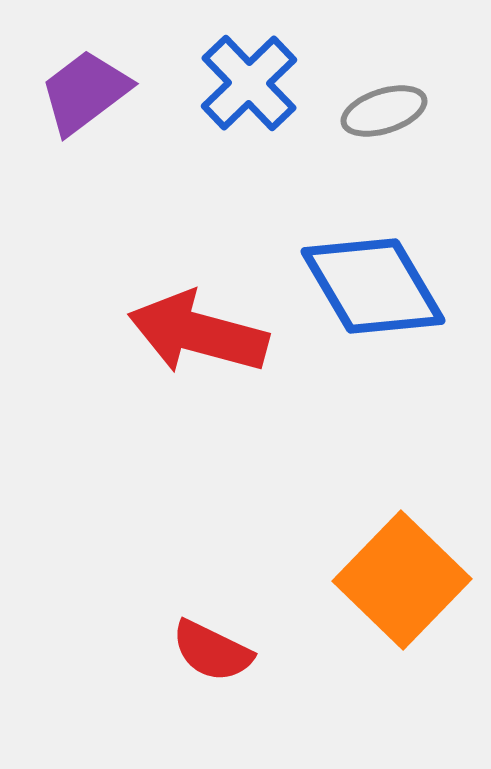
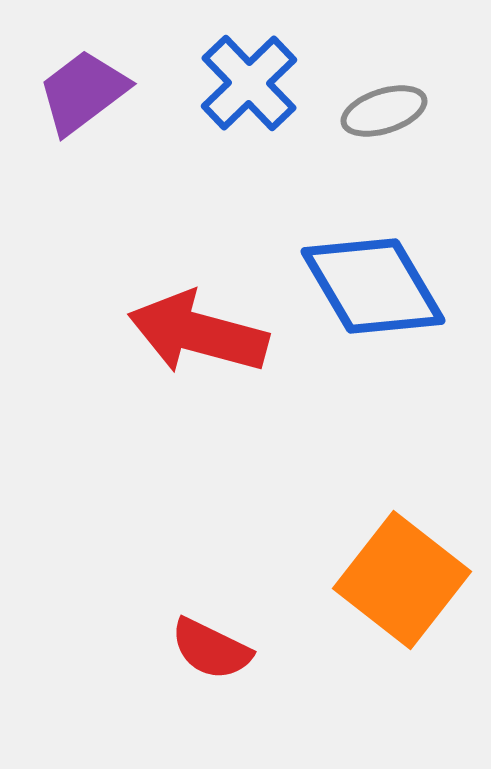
purple trapezoid: moved 2 px left
orange square: rotated 6 degrees counterclockwise
red semicircle: moved 1 px left, 2 px up
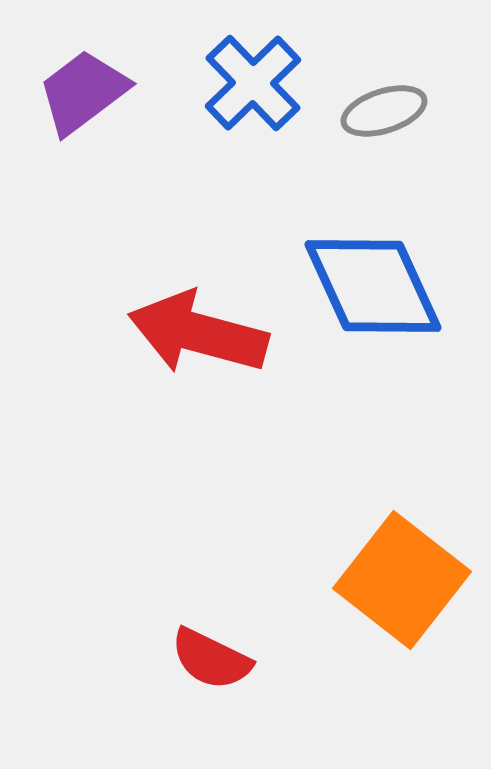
blue cross: moved 4 px right
blue diamond: rotated 6 degrees clockwise
red semicircle: moved 10 px down
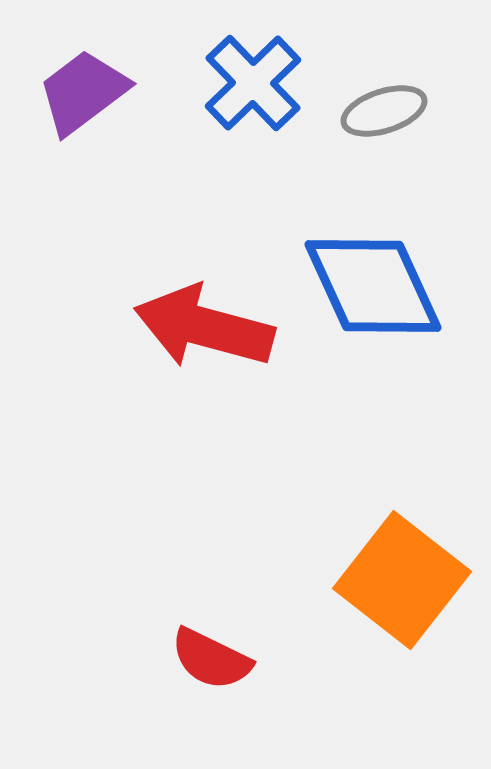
red arrow: moved 6 px right, 6 px up
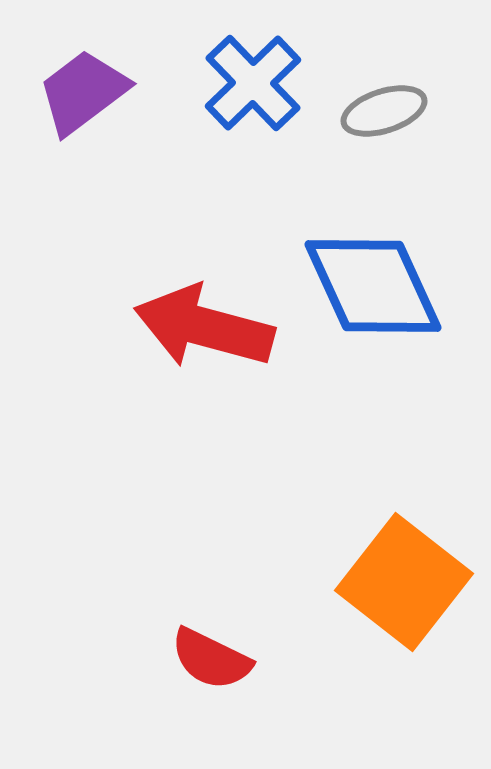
orange square: moved 2 px right, 2 px down
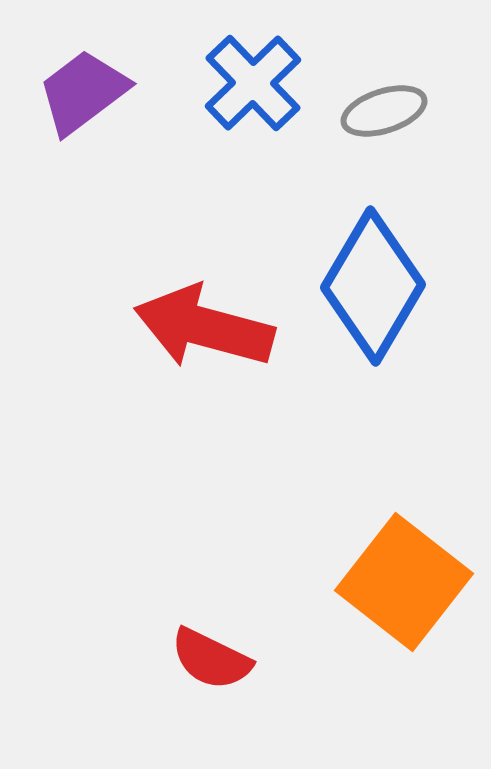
blue diamond: rotated 55 degrees clockwise
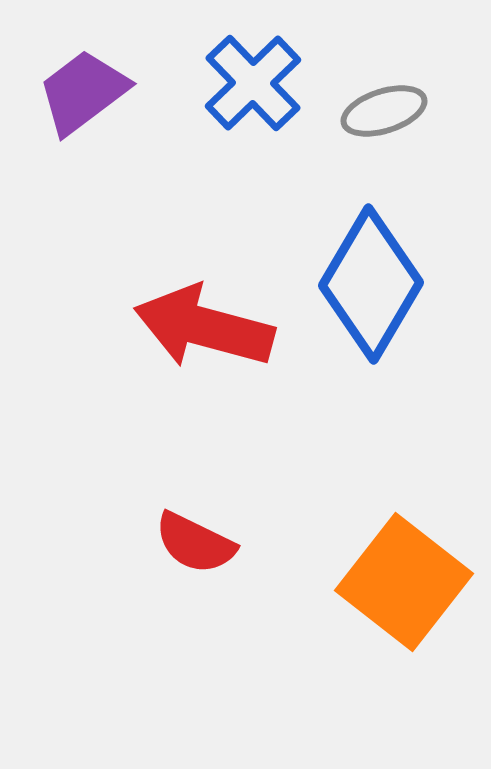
blue diamond: moved 2 px left, 2 px up
red semicircle: moved 16 px left, 116 px up
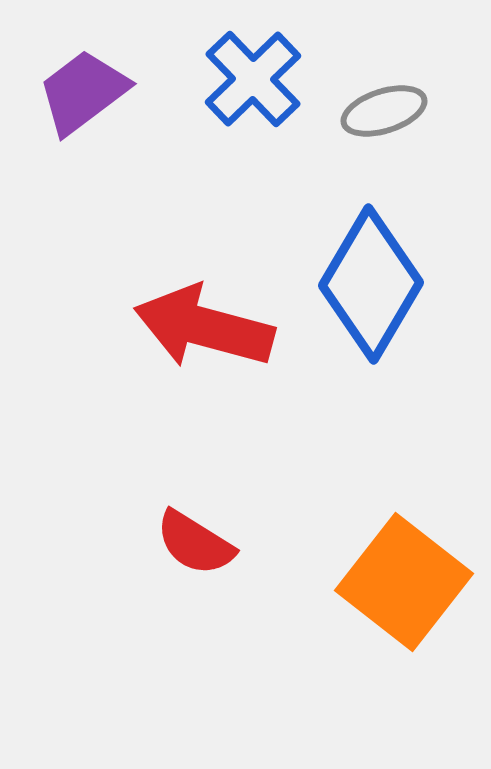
blue cross: moved 4 px up
red semicircle: rotated 6 degrees clockwise
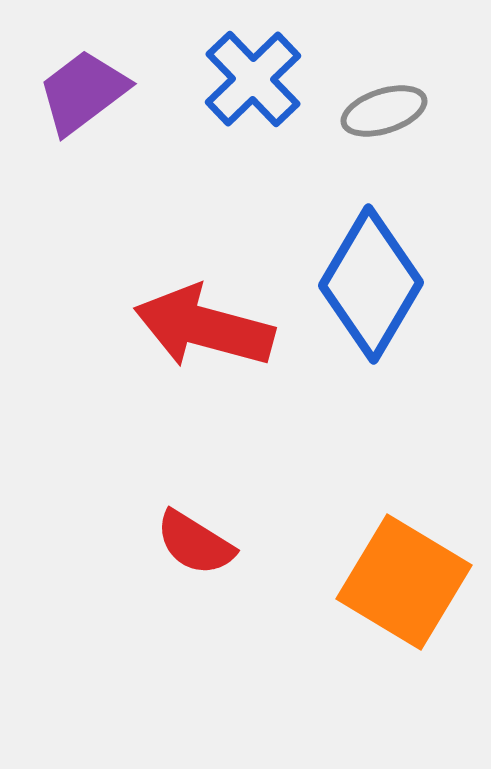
orange square: rotated 7 degrees counterclockwise
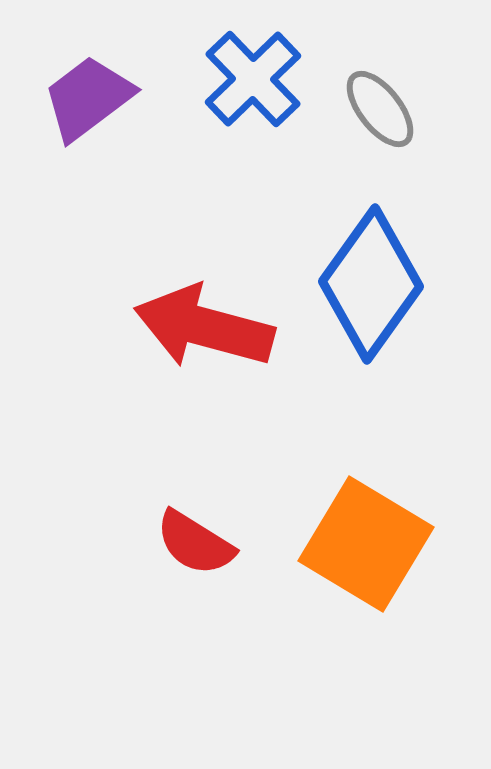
purple trapezoid: moved 5 px right, 6 px down
gray ellipse: moved 4 px left, 2 px up; rotated 70 degrees clockwise
blue diamond: rotated 5 degrees clockwise
orange square: moved 38 px left, 38 px up
